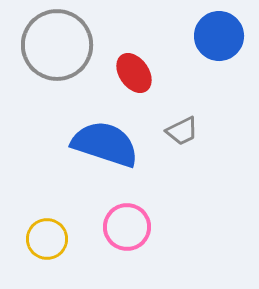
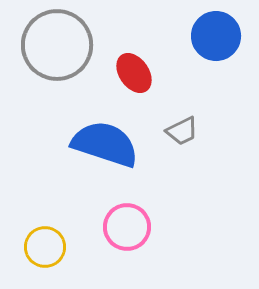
blue circle: moved 3 px left
yellow circle: moved 2 px left, 8 px down
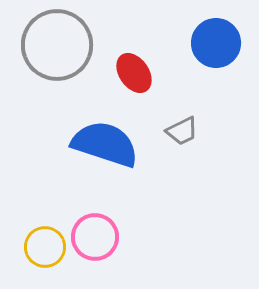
blue circle: moved 7 px down
pink circle: moved 32 px left, 10 px down
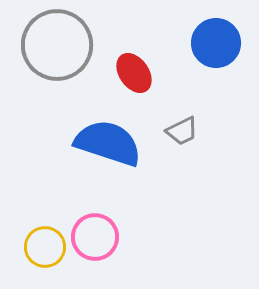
blue semicircle: moved 3 px right, 1 px up
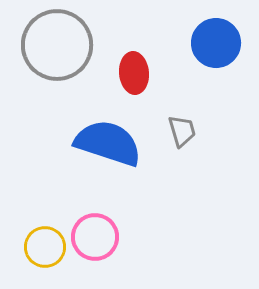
red ellipse: rotated 30 degrees clockwise
gray trapezoid: rotated 80 degrees counterclockwise
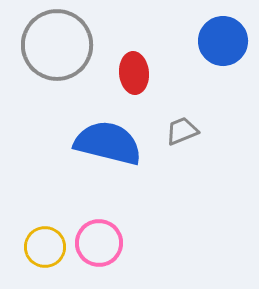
blue circle: moved 7 px right, 2 px up
gray trapezoid: rotated 96 degrees counterclockwise
blue semicircle: rotated 4 degrees counterclockwise
pink circle: moved 4 px right, 6 px down
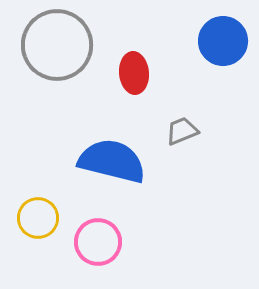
blue semicircle: moved 4 px right, 18 px down
pink circle: moved 1 px left, 1 px up
yellow circle: moved 7 px left, 29 px up
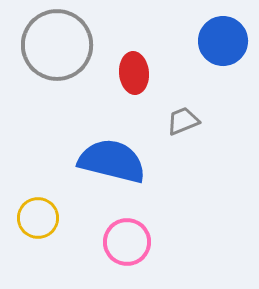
gray trapezoid: moved 1 px right, 10 px up
pink circle: moved 29 px right
